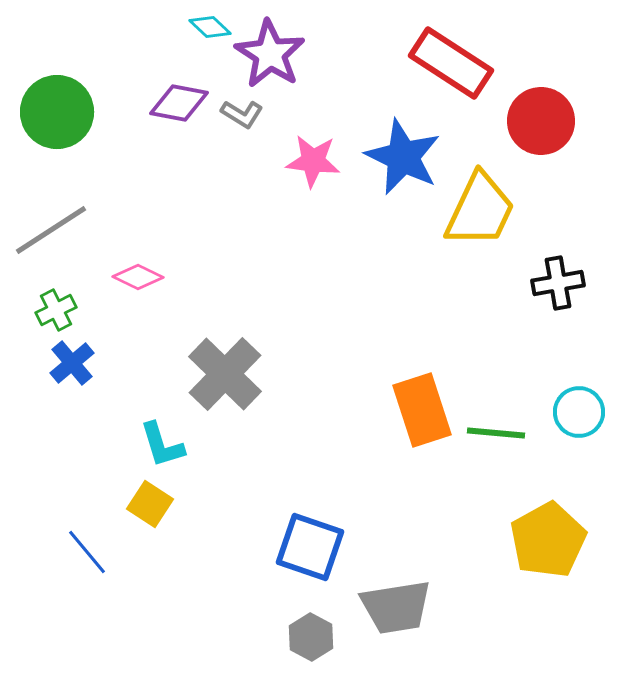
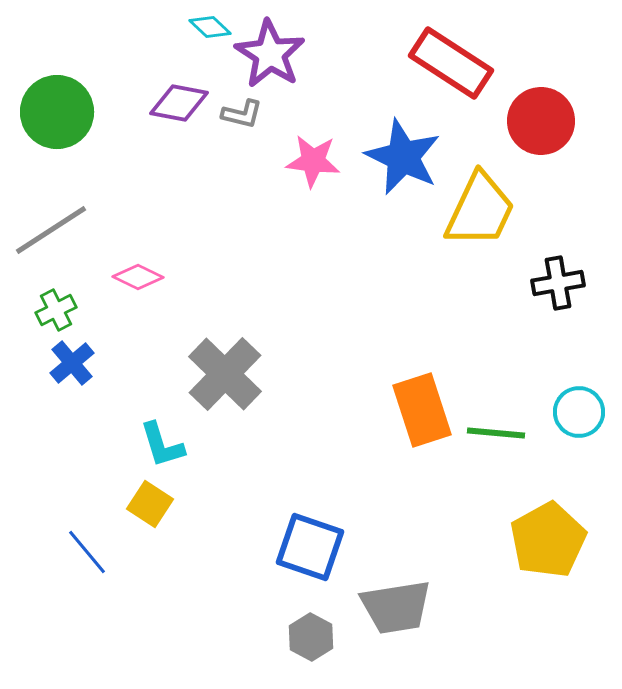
gray L-shape: rotated 18 degrees counterclockwise
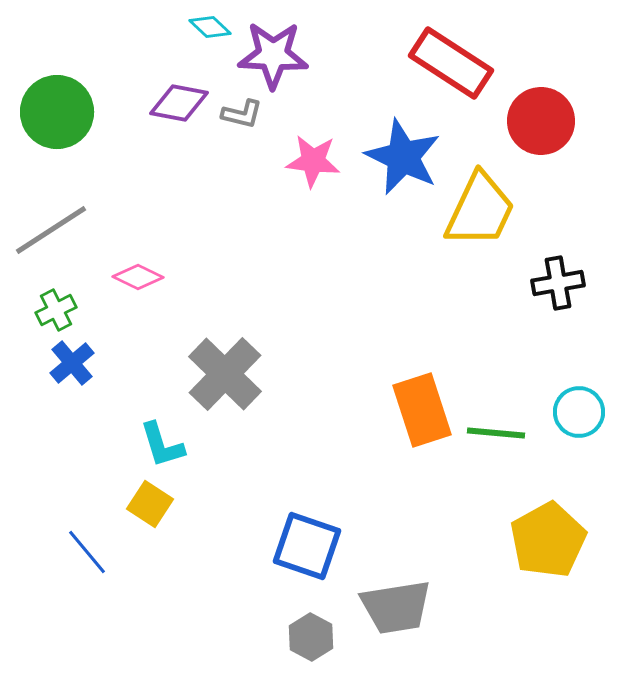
purple star: moved 3 px right, 1 px down; rotated 30 degrees counterclockwise
blue square: moved 3 px left, 1 px up
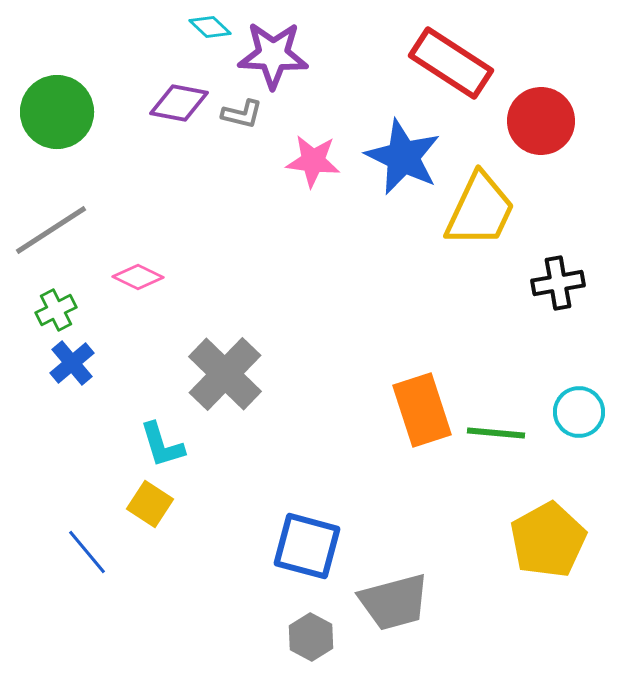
blue square: rotated 4 degrees counterclockwise
gray trapezoid: moved 2 px left, 5 px up; rotated 6 degrees counterclockwise
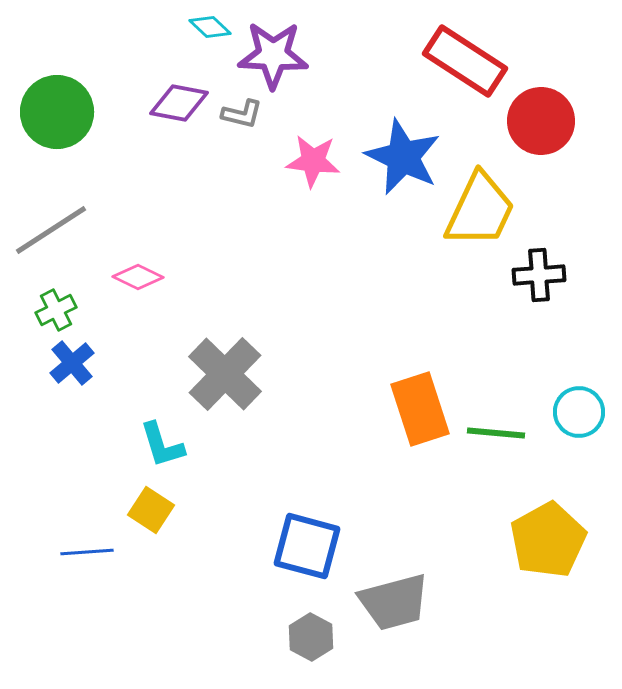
red rectangle: moved 14 px right, 2 px up
black cross: moved 19 px left, 8 px up; rotated 6 degrees clockwise
orange rectangle: moved 2 px left, 1 px up
yellow square: moved 1 px right, 6 px down
blue line: rotated 54 degrees counterclockwise
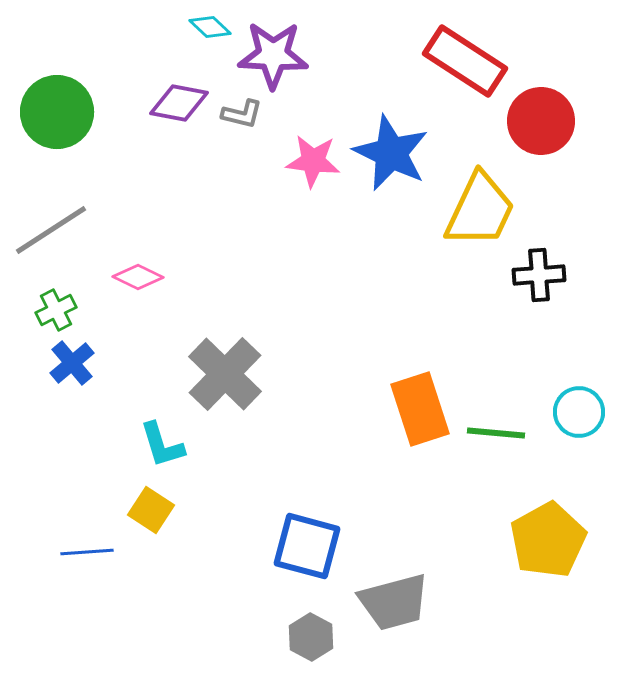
blue star: moved 12 px left, 4 px up
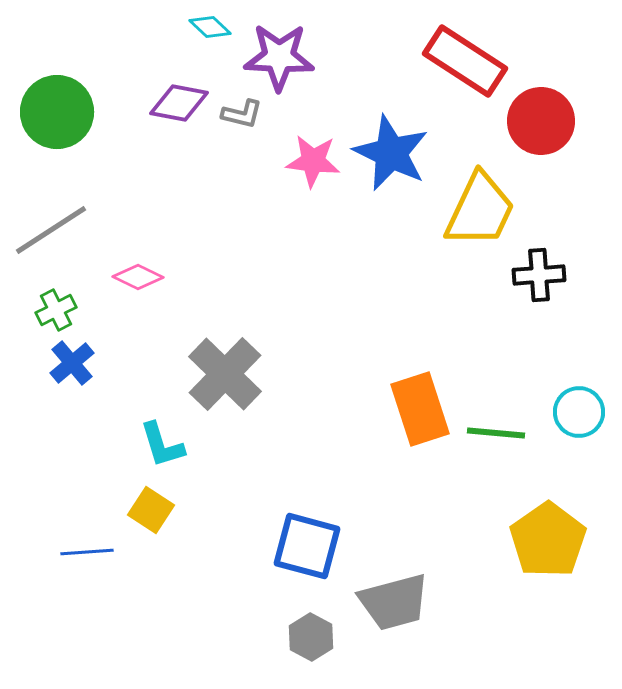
purple star: moved 6 px right, 2 px down
yellow pentagon: rotated 6 degrees counterclockwise
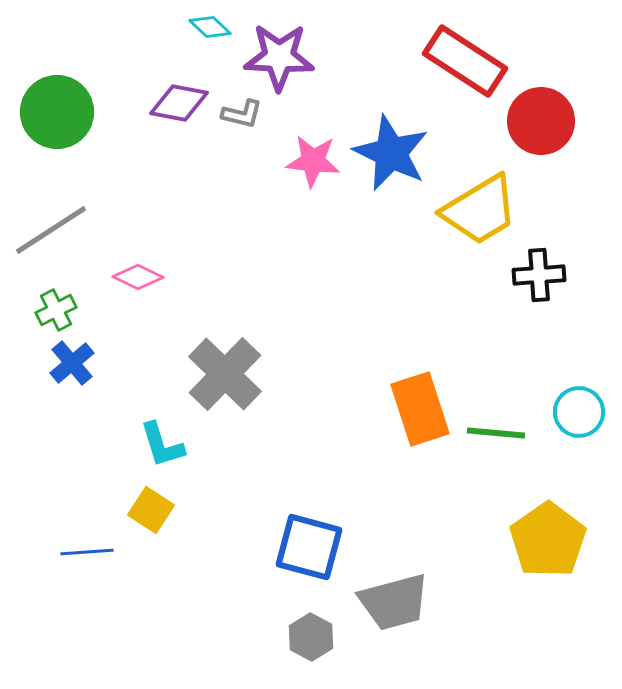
yellow trapezoid: rotated 34 degrees clockwise
blue square: moved 2 px right, 1 px down
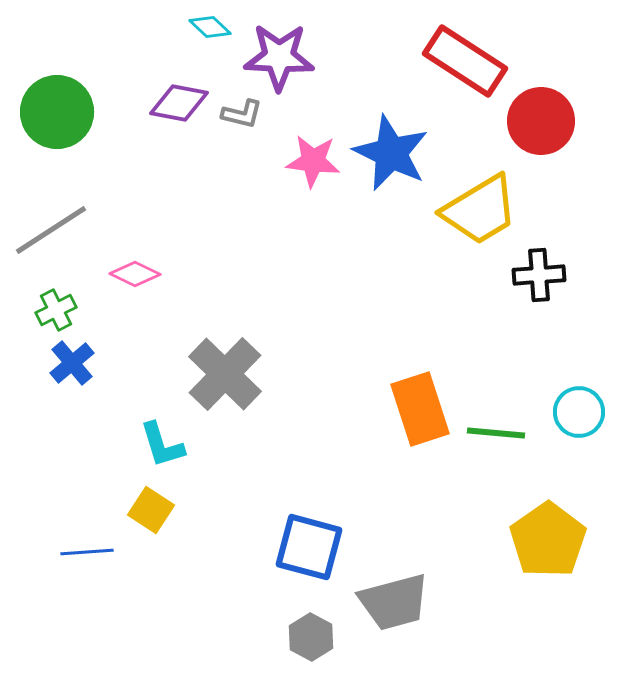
pink diamond: moved 3 px left, 3 px up
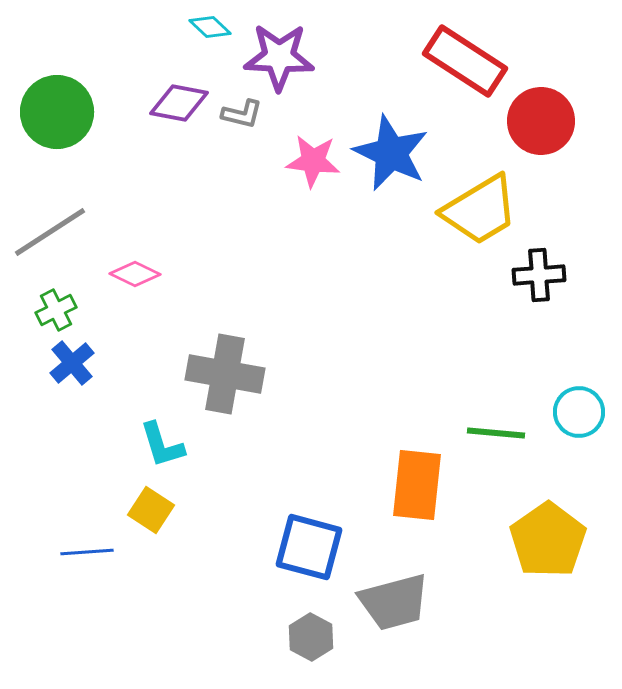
gray line: moved 1 px left, 2 px down
gray cross: rotated 34 degrees counterclockwise
orange rectangle: moved 3 px left, 76 px down; rotated 24 degrees clockwise
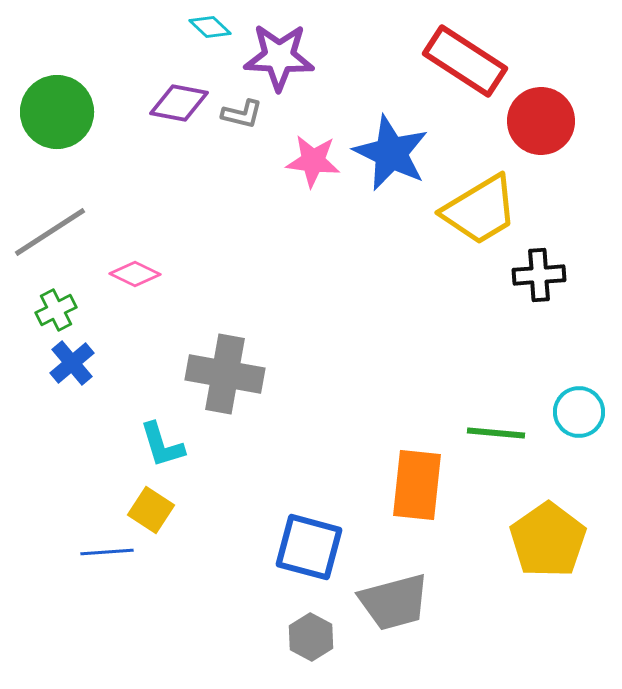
blue line: moved 20 px right
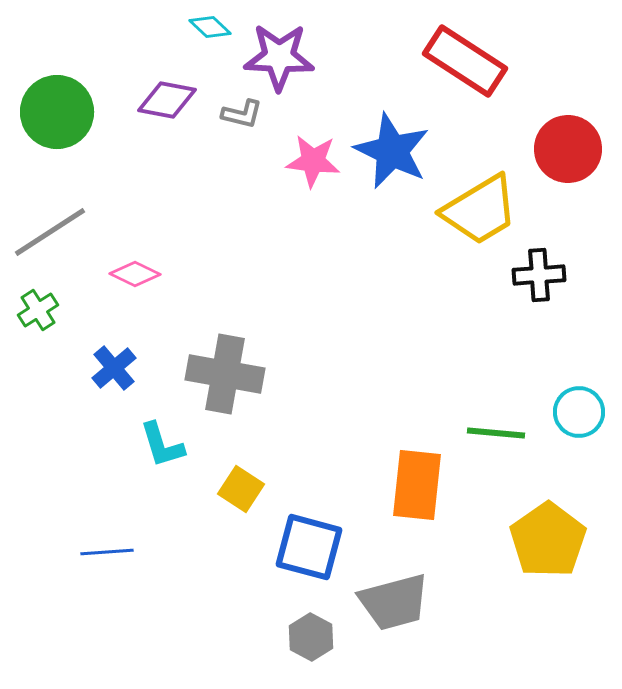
purple diamond: moved 12 px left, 3 px up
red circle: moved 27 px right, 28 px down
blue star: moved 1 px right, 2 px up
green cross: moved 18 px left; rotated 6 degrees counterclockwise
blue cross: moved 42 px right, 5 px down
yellow square: moved 90 px right, 21 px up
